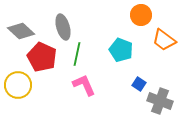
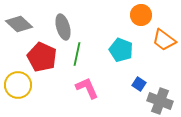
gray diamond: moved 2 px left, 7 px up
pink L-shape: moved 3 px right, 3 px down
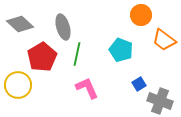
gray diamond: moved 1 px right
red pentagon: rotated 16 degrees clockwise
blue square: rotated 24 degrees clockwise
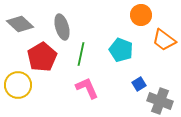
gray ellipse: moved 1 px left
green line: moved 4 px right
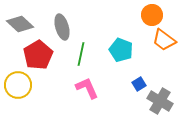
orange circle: moved 11 px right
red pentagon: moved 4 px left, 2 px up
gray cross: rotated 10 degrees clockwise
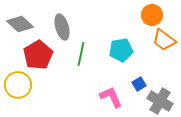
cyan pentagon: rotated 30 degrees counterclockwise
pink L-shape: moved 24 px right, 9 px down
